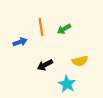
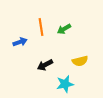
cyan star: moved 2 px left; rotated 30 degrees clockwise
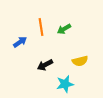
blue arrow: rotated 16 degrees counterclockwise
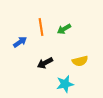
black arrow: moved 2 px up
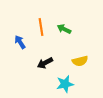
green arrow: rotated 56 degrees clockwise
blue arrow: rotated 88 degrees counterclockwise
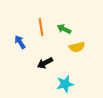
yellow semicircle: moved 3 px left, 14 px up
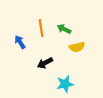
orange line: moved 1 px down
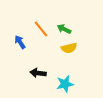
orange line: moved 1 px down; rotated 30 degrees counterclockwise
yellow semicircle: moved 8 px left, 1 px down
black arrow: moved 7 px left, 10 px down; rotated 35 degrees clockwise
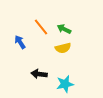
orange line: moved 2 px up
yellow semicircle: moved 6 px left
black arrow: moved 1 px right, 1 px down
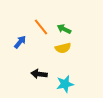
blue arrow: rotated 72 degrees clockwise
